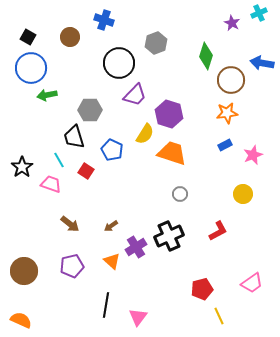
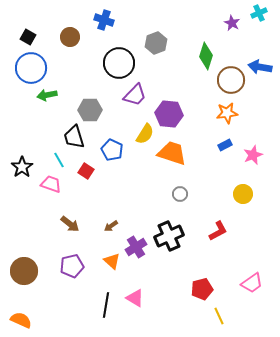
blue arrow at (262, 63): moved 2 px left, 4 px down
purple hexagon at (169, 114): rotated 12 degrees counterclockwise
pink triangle at (138, 317): moved 3 px left, 19 px up; rotated 36 degrees counterclockwise
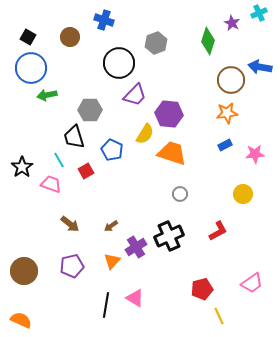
green diamond at (206, 56): moved 2 px right, 15 px up
pink star at (253, 155): moved 2 px right, 1 px up; rotated 18 degrees clockwise
red square at (86, 171): rotated 28 degrees clockwise
orange triangle at (112, 261): rotated 30 degrees clockwise
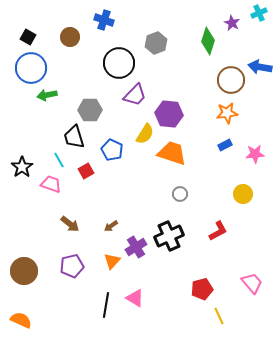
pink trapezoid at (252, 283): rotated 95 degrees counterclockwise
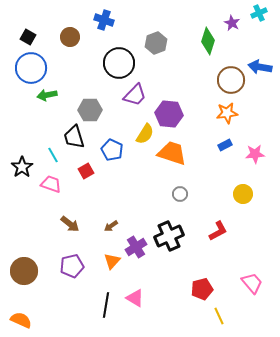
cyan line at (59, 160): moved 6 px left, 5 px up
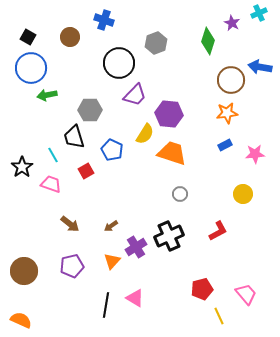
pink trapezoid at (252, 283): moved 6 px left, 11 px down
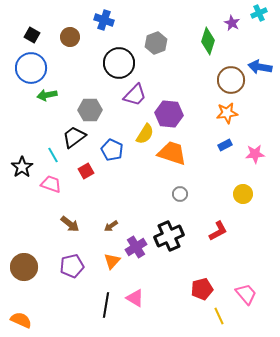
black square at (28, 37): moved 4 px right, 2 px up
black trapezoid at (74, 137): rotated 70 degrees clockwise
brown circle at (24, 271): moved 4 px up
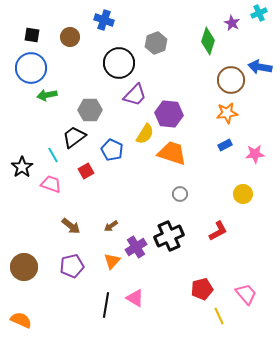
black square at (32, 35): rotated 21 degrees counterclockwise
brown arrow at (70, 224): moved 1 px right, 2 px down
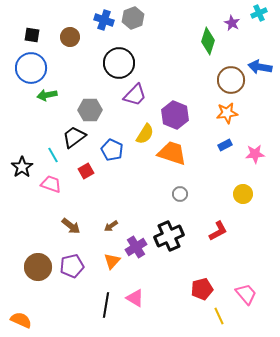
gray hexagon at (156, 43): moved 23 px left, 25 px up
purple hexagon at (169, 114): moved 6 px right, 1 px down; rotated 16 degrees clockwise
brown circle at (24, 267): moved 14 px right
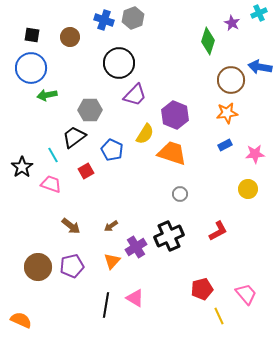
yellow circle at (243, 194): moved 5 px right, 5 px up
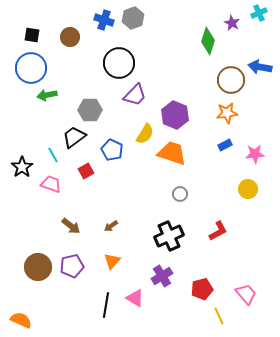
purple cross at (136, 247): moved 26 px right, 29 px down
